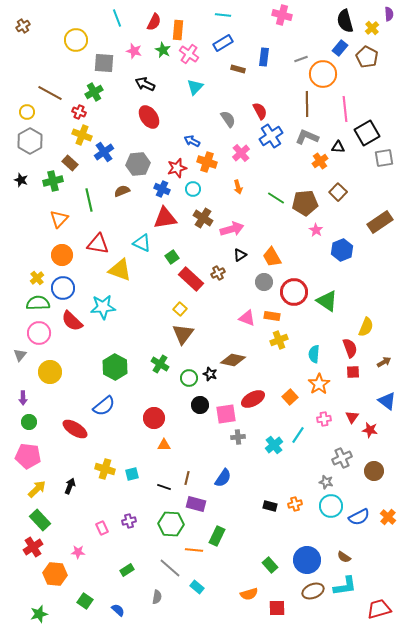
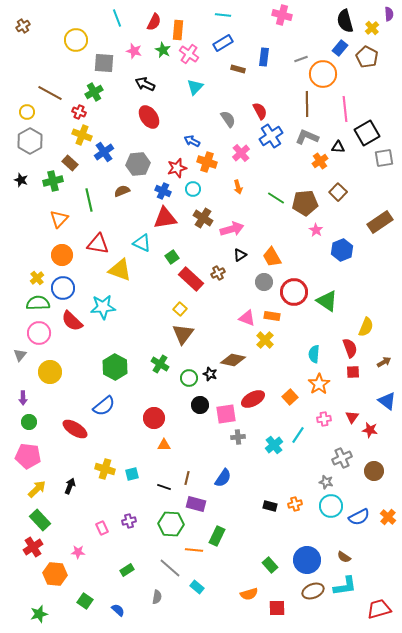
blue cross at (162, 189): moved 1 px right, 2 px down
yellow cross at (279, 340): moved 14 px left; rotated 24 degrees counterclockwise
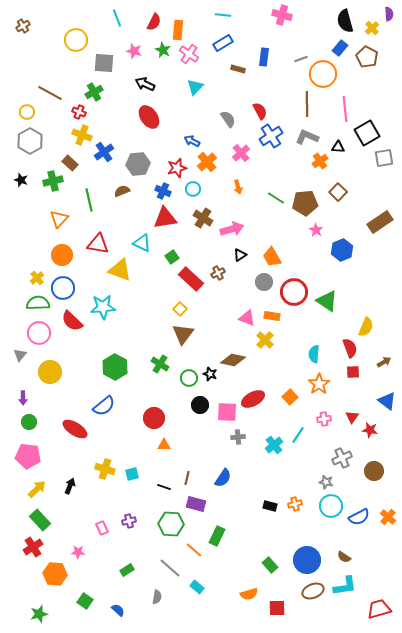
orange cross at (207, 162): rotated 30 degrees clockwise
pink square at (226, 414): moved 1 px right, 2 px up; rotated 10 degrees clockwise
orange line at (194, 550): rotated 36 degrees clockwise
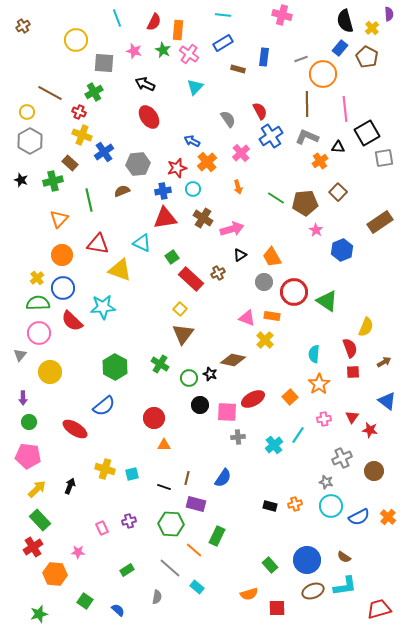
blue cross at (163, 191): rotated 35 degrees counterclockwise
